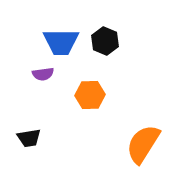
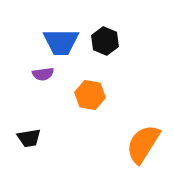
orange hexagon: rotated 12 degrees clockwise
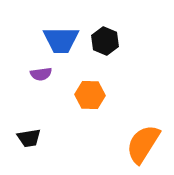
blue trapezoid: moved 2 px up
purple semicircle: moved 2 px left
orange hexagon: rotated 8 degrees counterclockwise
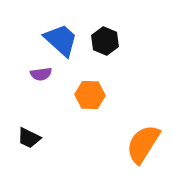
blue trapezoid: rotated 138 degrees counterclockwise
black trapezoid: rotated 35 degrees clockwise
